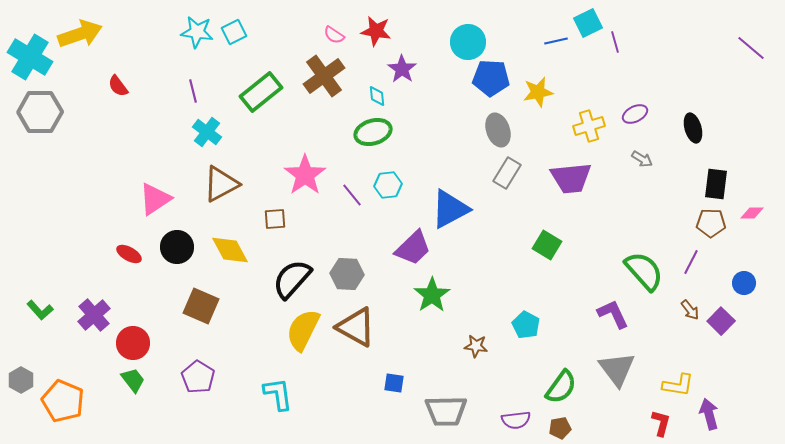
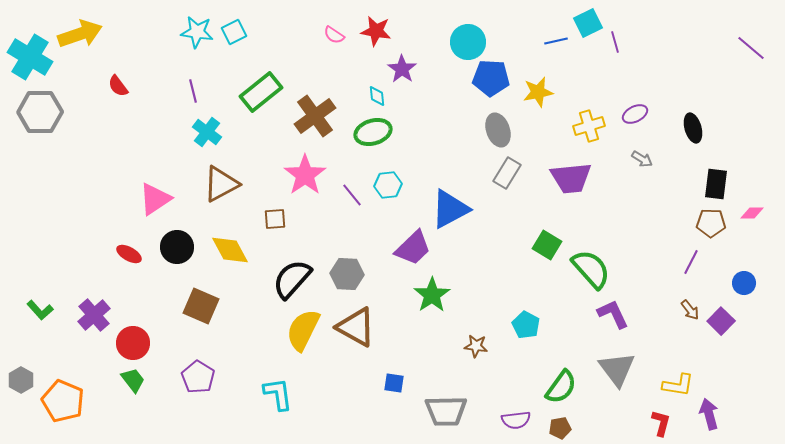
brown cross at (324, 76): moved 9 px left, 40 px down
green semicircle at (644, 271): moved 53 px left, 2 px up
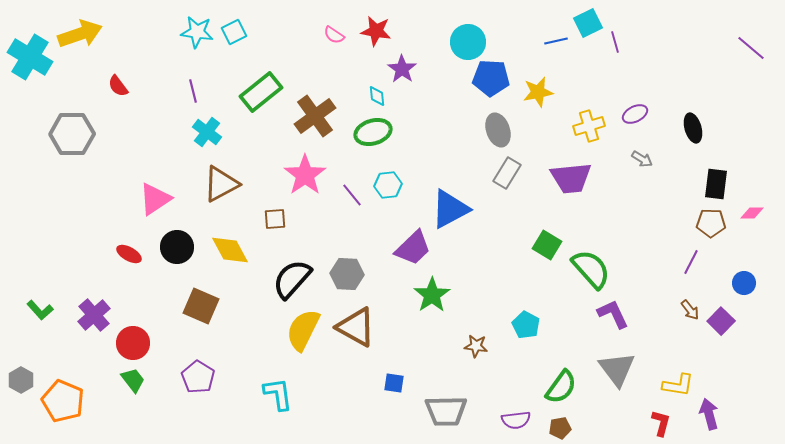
gray hexagon at (40, 112): moved 32 px right, 22 px down
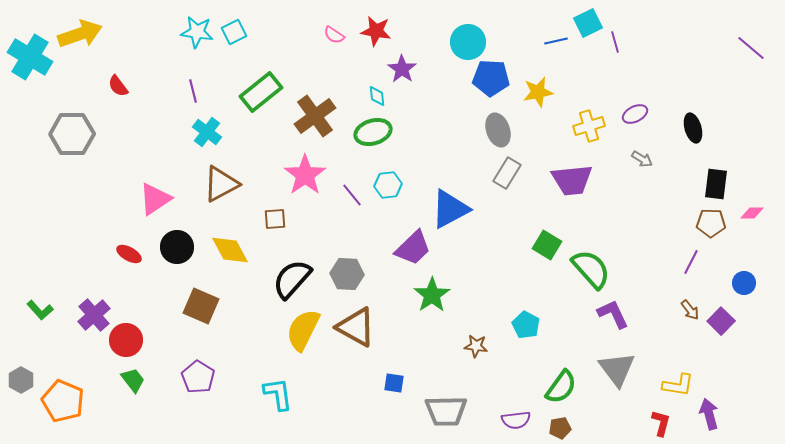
purple trapezoid at (571, 178): moved 1 px right, 2 px down
red circle at (133, 343): moved 7 px left, 3 px up
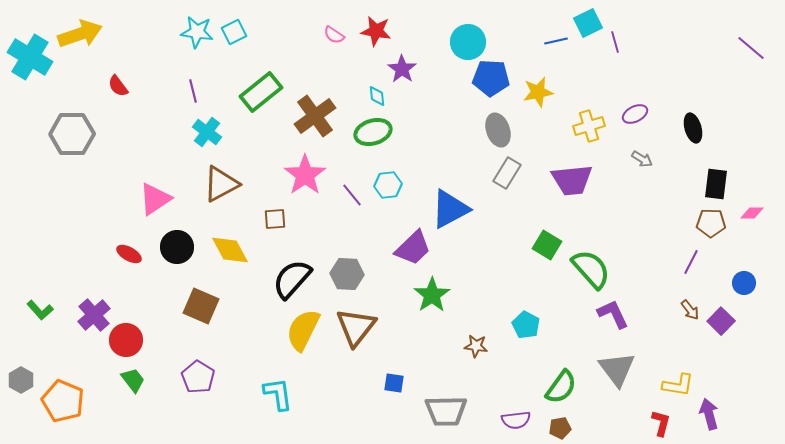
brown triangle at (356, 327): rotated 39 degrees clockwise
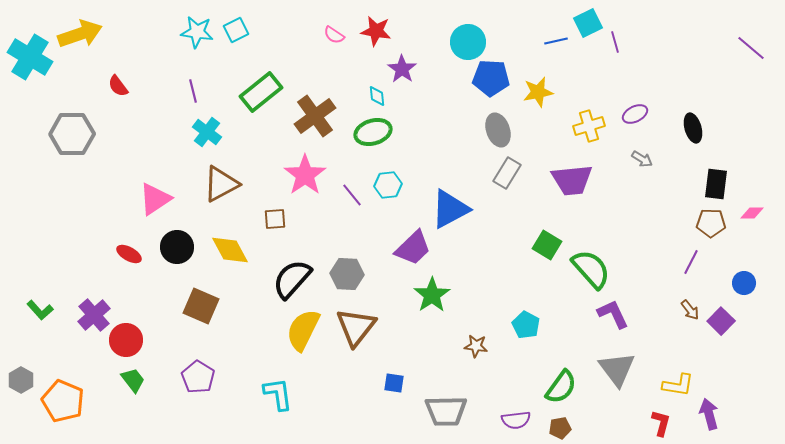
cyan square at (234, 32): moved 2 px right, 2 px up
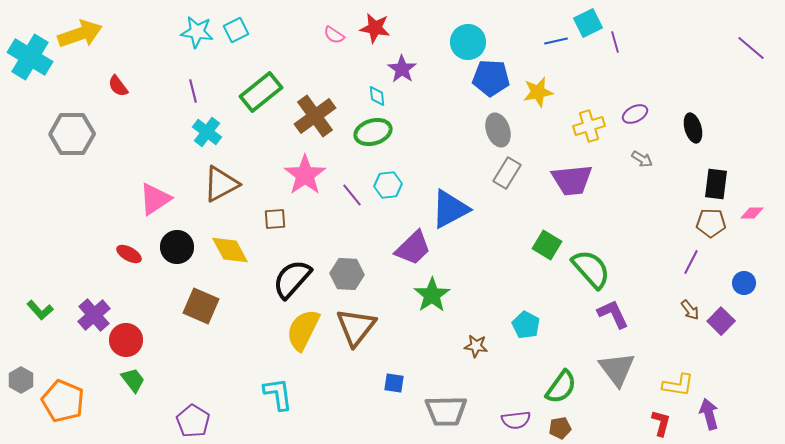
red star at (376, 31): moved 1 px left, 3 px up
purple pentagon at (198, 377): moved 5 px left, 44 px down
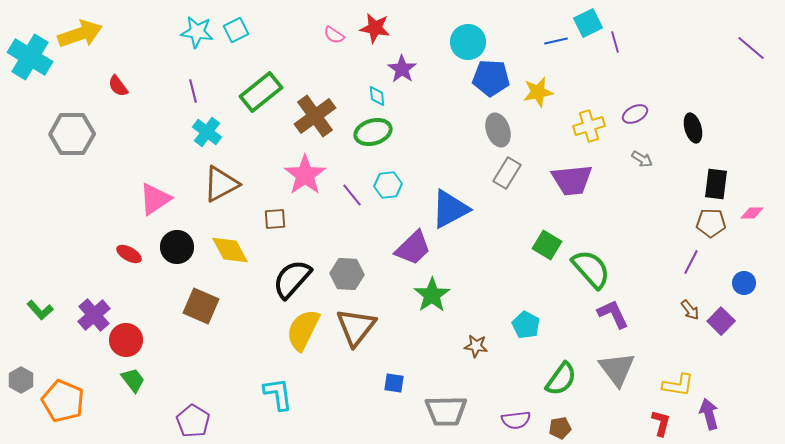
green semicircle at (561, 387): moved 8 px up
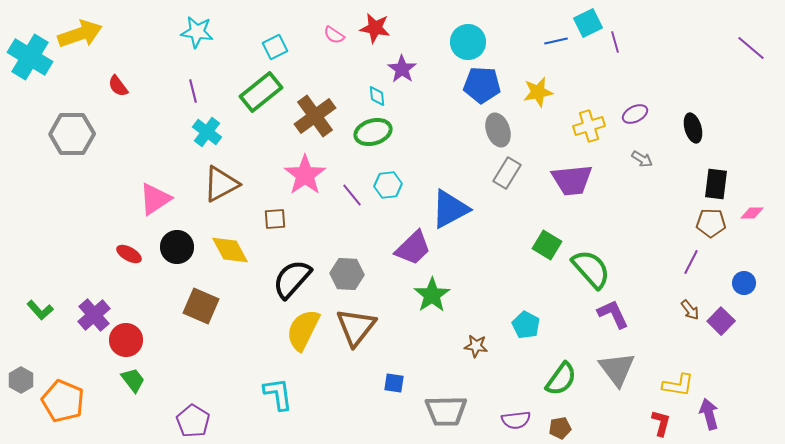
cyan square at (236, 30): moved 39 px right, 17 px down
blue pentagon at (491, 78): moved 9 px left, 7 px down
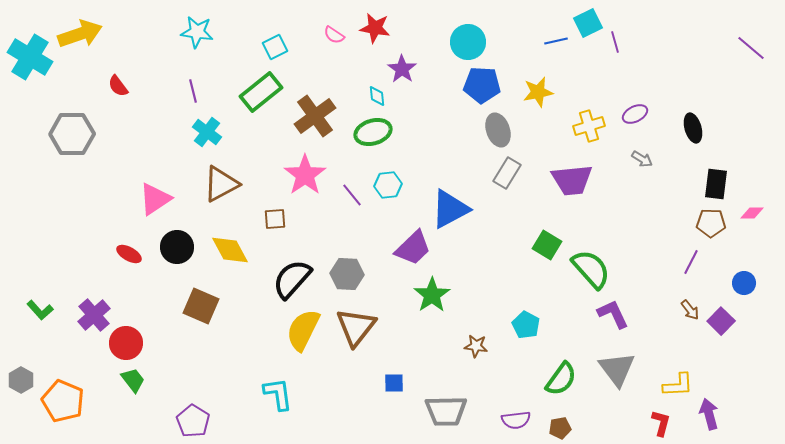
red circle at (126, 340): moved 3 px down
blue square at (394, 383): rotated 10 degrees counterclockwise
yellow L-shape at (678, 385): rotated 12 degrees counterclockwise
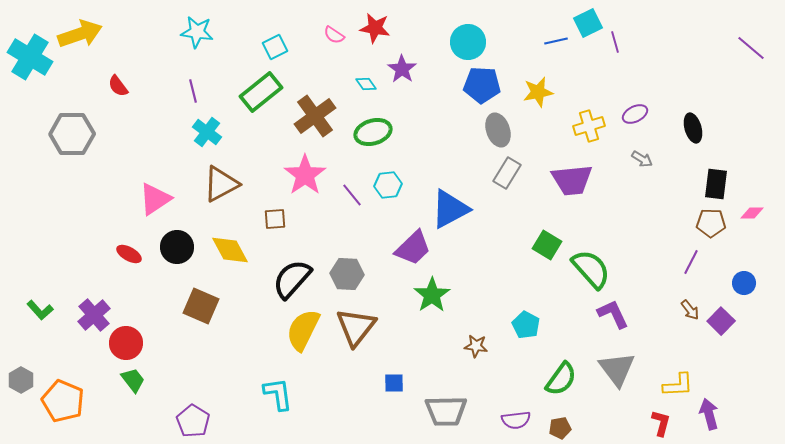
cyan diamond at (377, 96): moved 11 px left, 12 px up; rotated 30 degrees counterclockwise
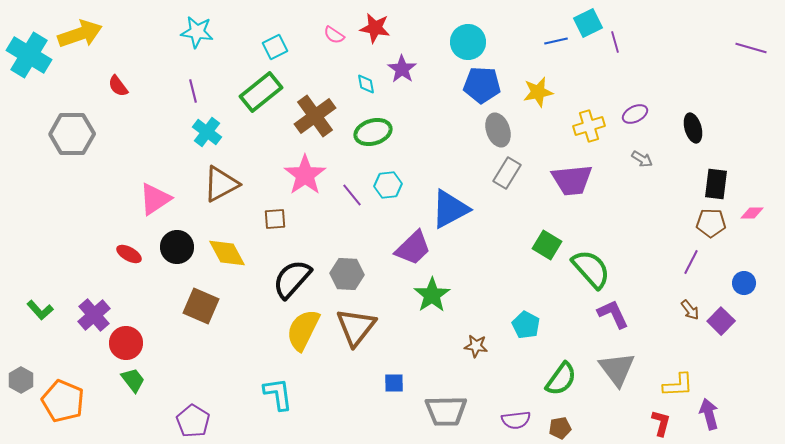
purple line at (751, 48): rotated 24 degrees counterclockwise
cyan cross at (30, 57): moved 1 px left, 2 px up
cyan diamond at (366, 84): rotated 25 degrees clockwise
yellow diamond at (230, 250): moved 3 px left, 3 px down
